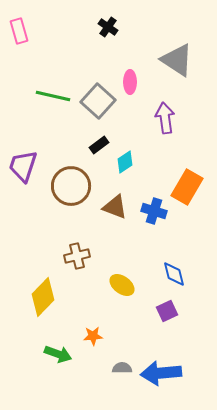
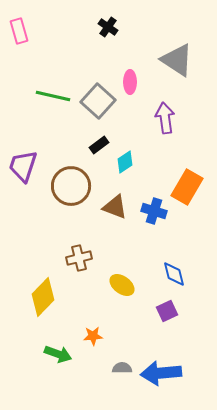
brown cross: moved 2 px right, 2 px down
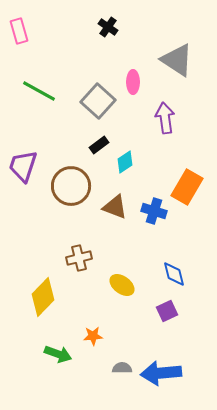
pink ellipse: moved 3 px right
green line: moved 14 px left, 5 px up; rotated 16 degrees clockwise
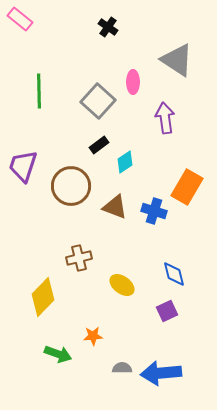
pink rectangle: moved 1 px right, 12 px up; rotated 35 degrees counterclockwise
green line: rotated 60 degrees clockwise
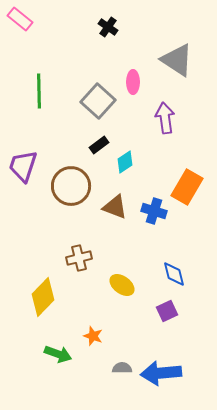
orange star: rotated 24 degrees clockwise
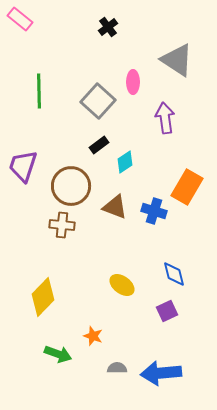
black cross: rotated 18 degrees clockwise
brown cross: moved 17 px left, 33 px up; rotated 20 degrees clockwise
gray semicircle: moved 5 px left
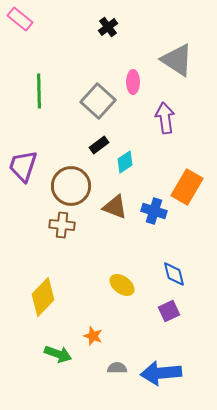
purple square: moved 2 px right
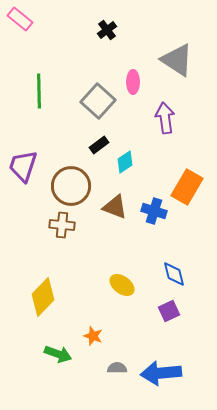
black cross: moved 1 px left, 3 px down
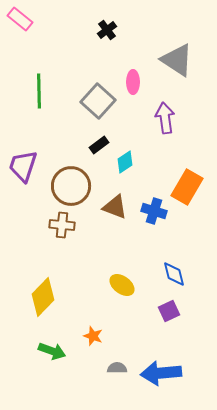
green arrow: moved 6 px left, 3 px up
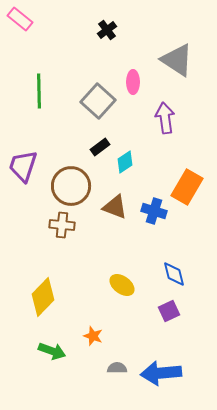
black rectangle: moved 1 px right, 2 px down
